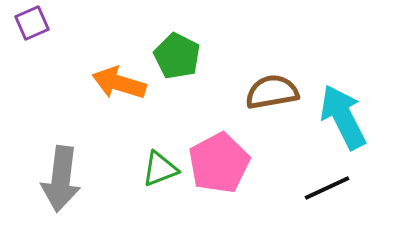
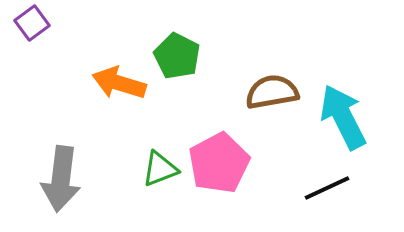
purple square: rotated 12 degrees counterclockwise
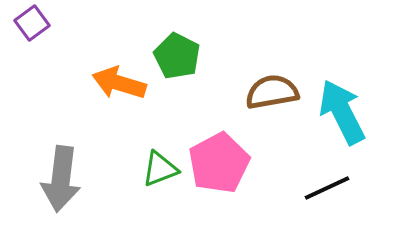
cyan arrow: moved 1 px left, 5 px up
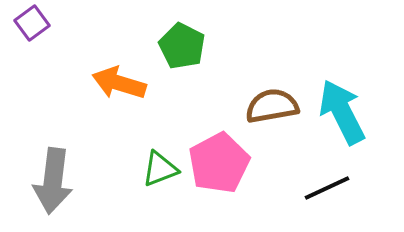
green pentagon: moved 5 px right, 10 px up
brown semicircle: moved 14 px down
gray arrow: moved 8 px left, 2 px down
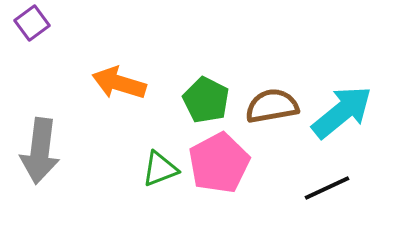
green pentagon: moved 24 px right, 54 px down
cyan arrow: rotated 78 degrees clockwise
gray arrow: moved 13 px left, 30 px up
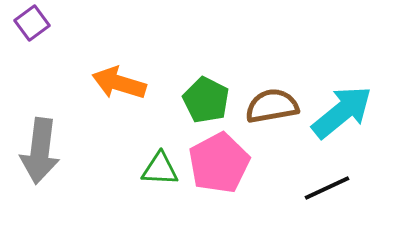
green triangle: rotated 24 degrees clockwise
